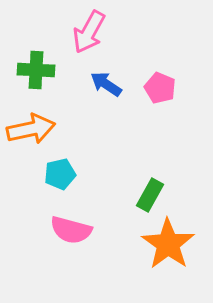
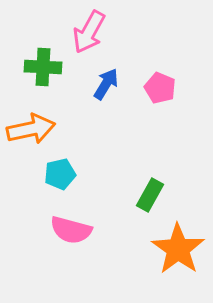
green cross: moved 7 px right, 3 px up
blue arrow: rotated 88 degrees clockwise
orange star: moved 10 px right, 5 px down
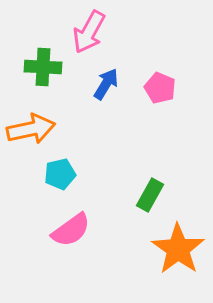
pink semicircle: rotated 51 degrees counterclockwise
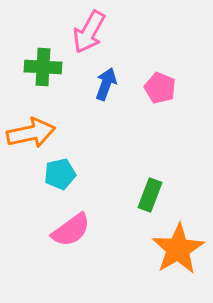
blue arrow: rotated 12 degrees counterclockwise
orange arrow: moved 4 px down
green rectangle: rotated 8 degrees counterclockwise
orange star: rotated 6 degrees clockwise
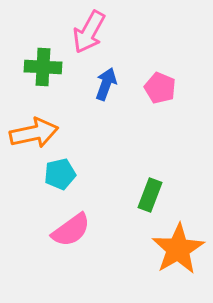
orange arrow: moved 3 px right
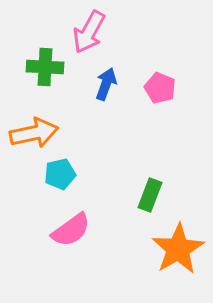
green cross: moved 2 px right
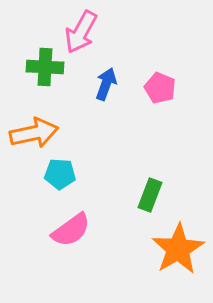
pink arrow: moved 8 px left
cyan pentagon: rotated 16 degrees clockwise
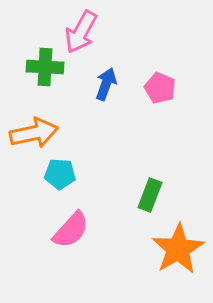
pink semicircle: rotated 12 degrees counterclockwise
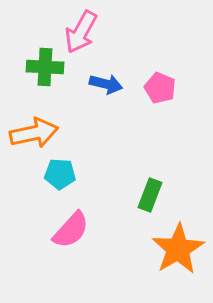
blue arrow: rotated 84 degrees clockwise
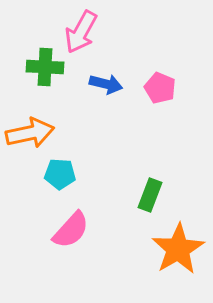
orange arrow: moved 4 px left
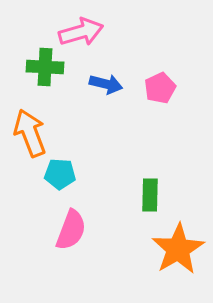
pink arrow: rotated 135 degrees counterclockwise
pink pentagon: rotated 24 degrees clockwise
orange arrow: rotated 99 degrees counterclockwise
green rectangle: rotated 20 degrees counterclockwise
pink semicircle: rotated 21 degrees counterclockwise
